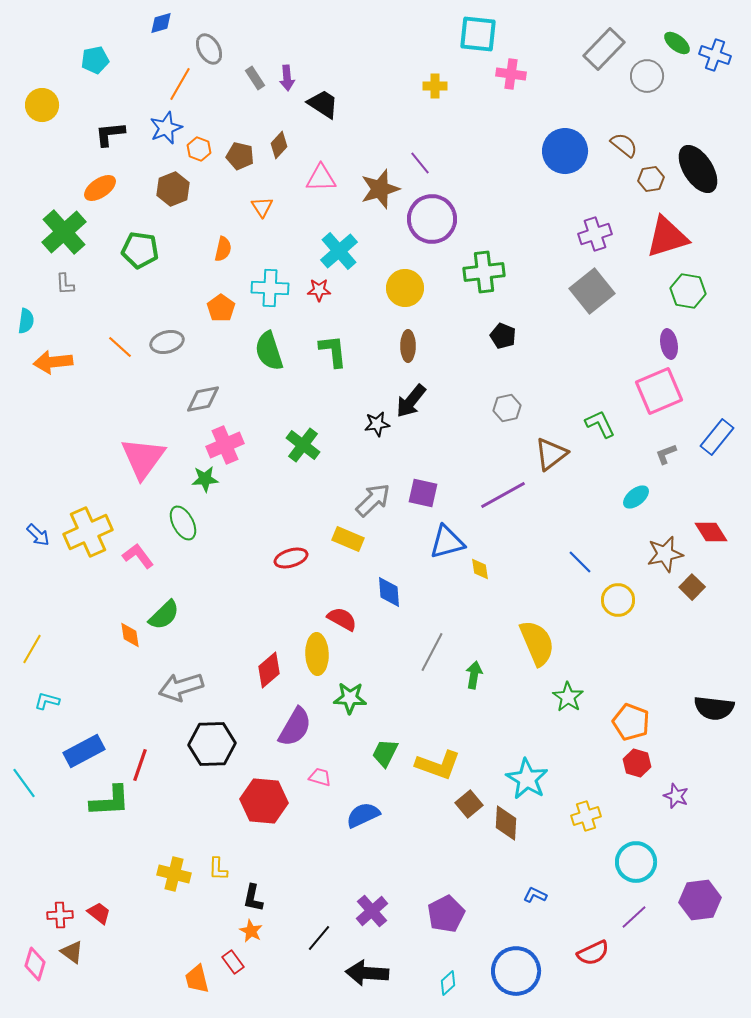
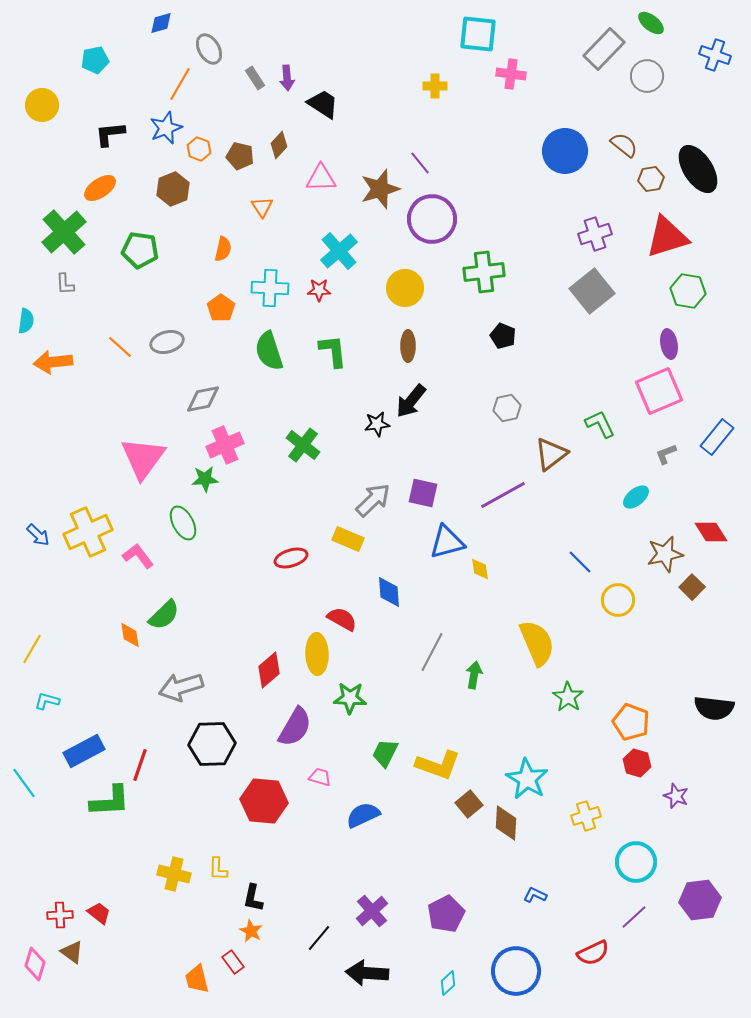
green ellipse at (677, 43): moved 26 px left, 20 px up
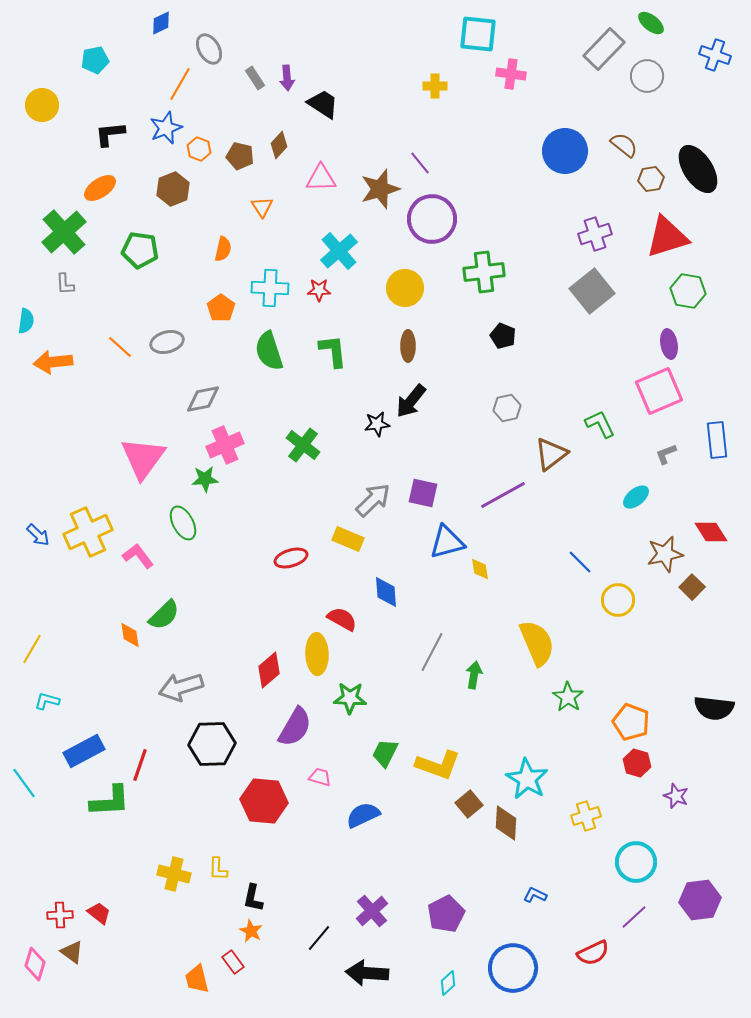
blue diamond at (161, 23): rotated 10 degrees counterclockwise
blue rectangle at (717, 437): moved 3 px down; rotated 45 degrees counterclockwise
blue diamond at (389, 592): moved 3 px left
blue circle at (516, 971): moved 3 px left, 3 px up
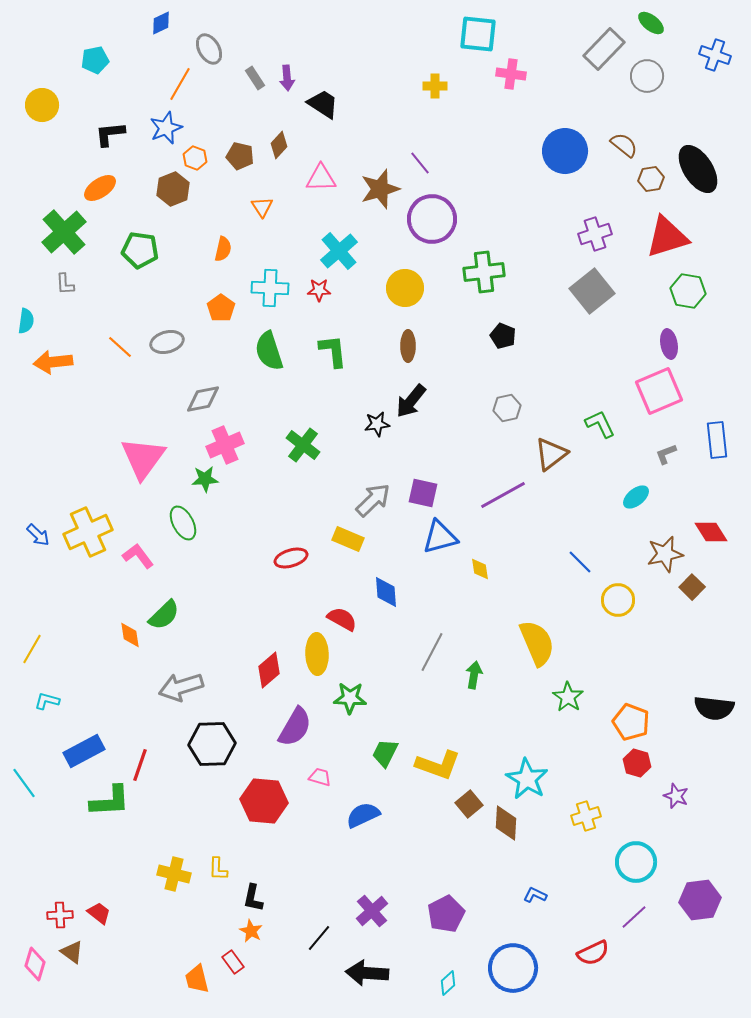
orange hexagon at (199, 149): moved 4 px left, 9 px down
blue triangle at (447, 542): moved 7 px left, 5 px up
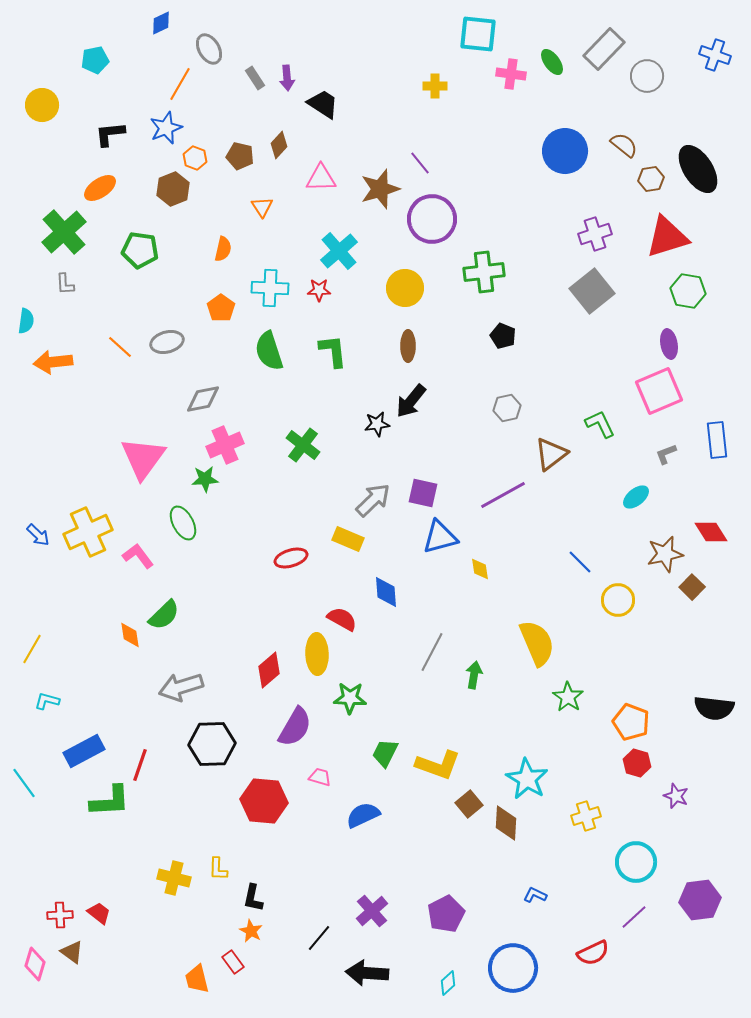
green ellipse at (651, 23): moved 99 px left, 39 px down; rotated 16 degrees clockwise
yellow cross at (174, 874): moved 4 px down
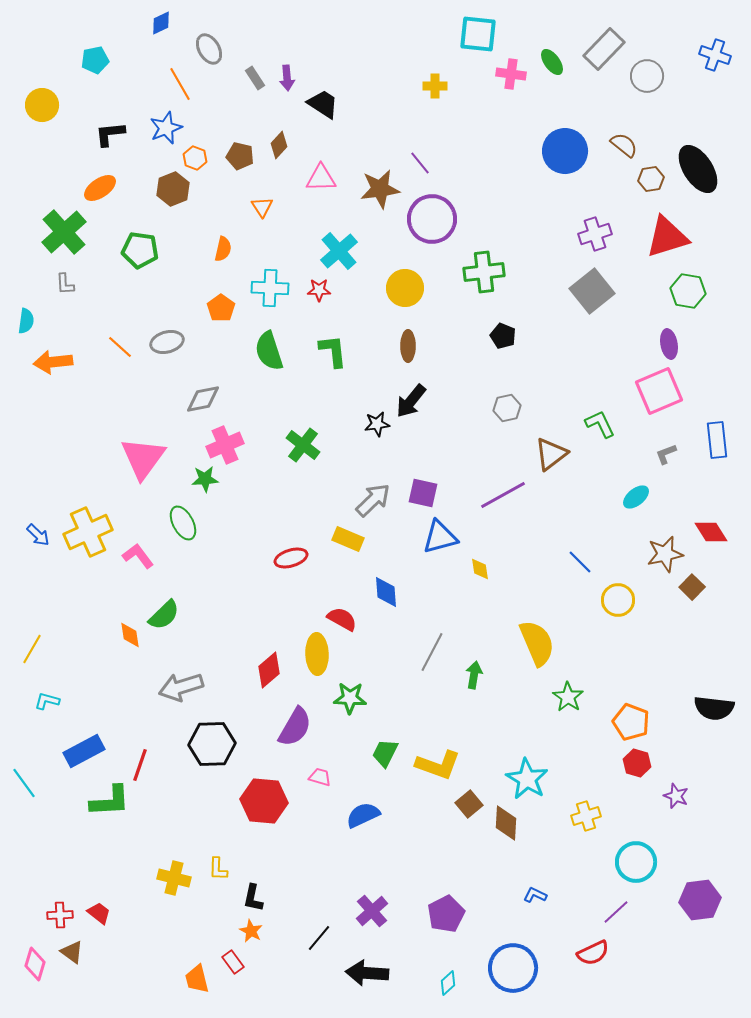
orange line at (180, 84): rotated 60 degrees counterclockwise
brown star at (380, 189): rotated 9 degrees clockwise
purple line at (634, 917): moved 18 px left, 5 px up
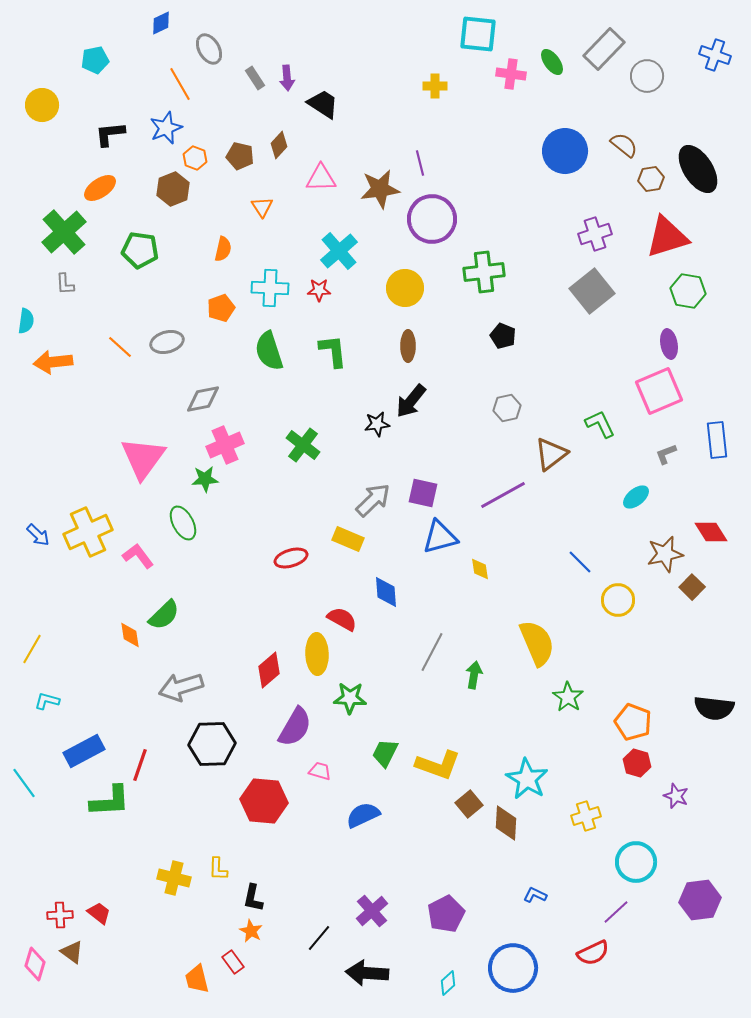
purple line at (420, 163): rotated 25 degrees clockwise
orange pentagon at (221, 308): rotated 16 degrees clockwise
orange pentagon at (631, 722): moved 2 px right
pink trapezoid at (320, 777): moved 6 px up
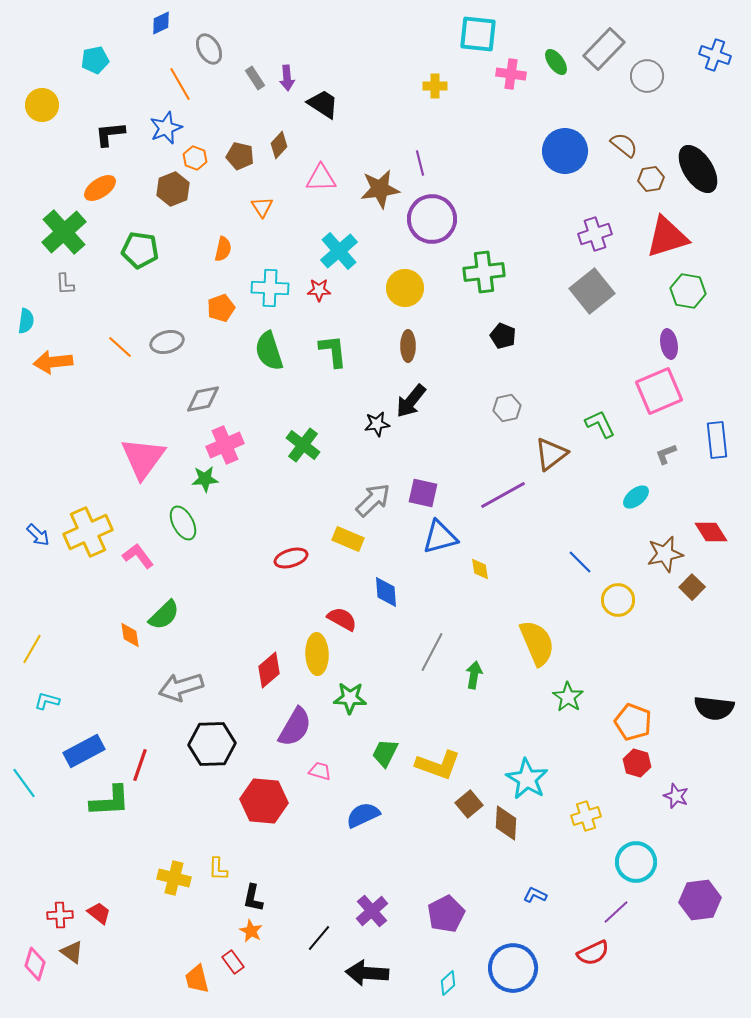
green ellipse at (552, 62): moved 4 px right
